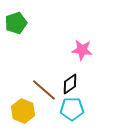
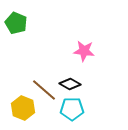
green pentagon: rotated 30 degrees counterclockwise
pink star: moved 2 px right, 1 px down
black diamond: rotated 65 degrees clockwise
yellow hexagon: moved 3 px up
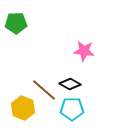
green pentagon: rotated 25 degrees counterclockwise
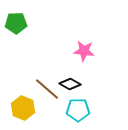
brown line: moved 3 px right, 1 px up
cyan pentagon: moved 6 px right, 1 px down
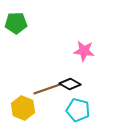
brown line: rotated 60 degrees counterclockwise
cyan pentagon: rotated 15 degrees clockwise
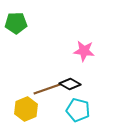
yellow hexagon: moved 3 px right, 1 px down; rotated 15 degrees clockwise
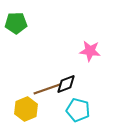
pink star: moved 6 px right
black diamond: moved 4 px left; rotated 50 degrees counterclockwise
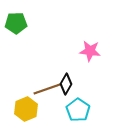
black diamond: rotated 40 degrees counterclockwise
cyan pentagon: rotated 20 degrees clockwise
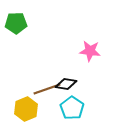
black diamond: rotated 70 degrees clockwise
cyan pentagon: moved 6 px left, 2 px up
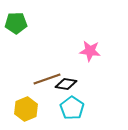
brown line: moved 10 px up
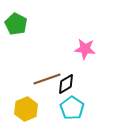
green pentagon: moved 1 px down; rotated 30 degrees clockwise
pink star: moved 5 px left, 2 px up
black diamond: rotated 40 degrees counterclockwise
